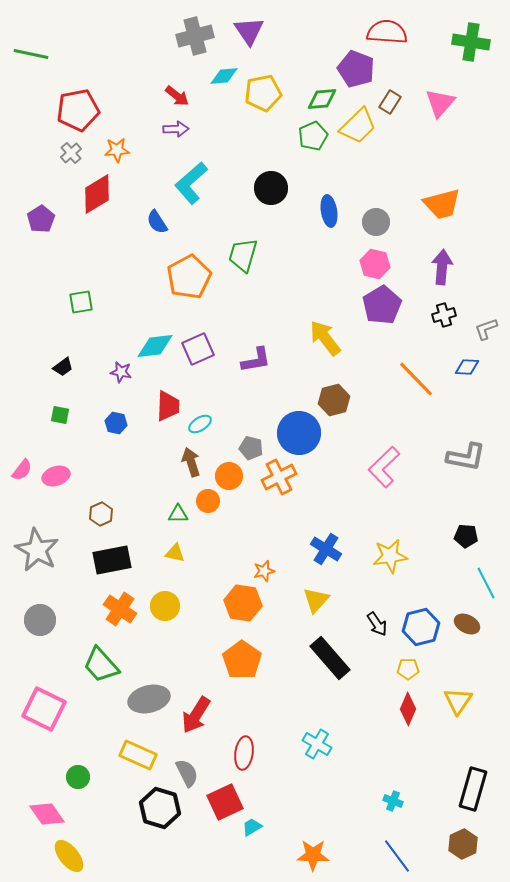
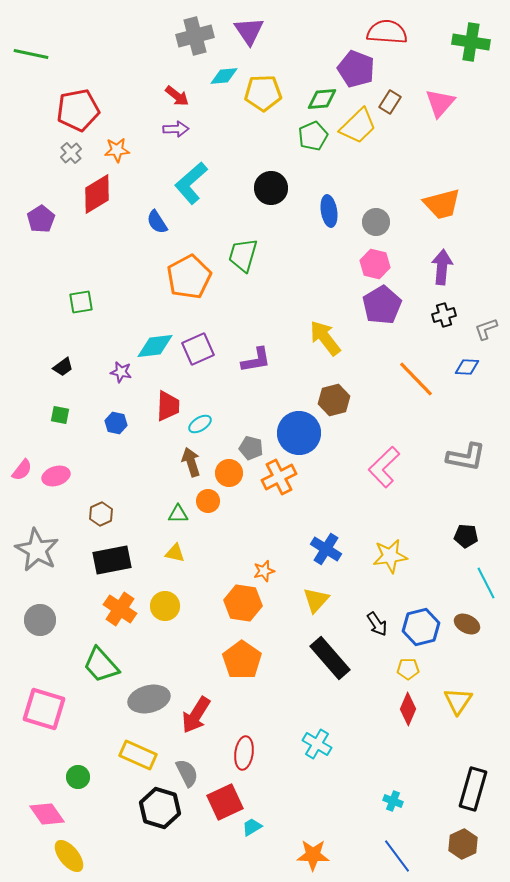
yellow pentagon at (263, 93): rotated 9 degrees clockwise
orange circle at (229, 476): moved 3 px up
pink square at (44, 709): rotated 9 degrees counterclockwise
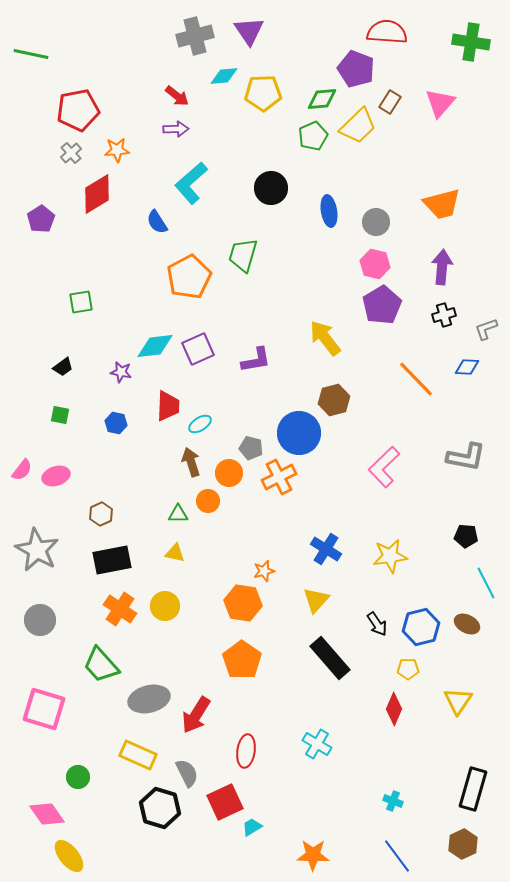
red diamond at (408, 709): moved 14 px left
red ellipse at (244, 753): moved 2 px right, 2 px up
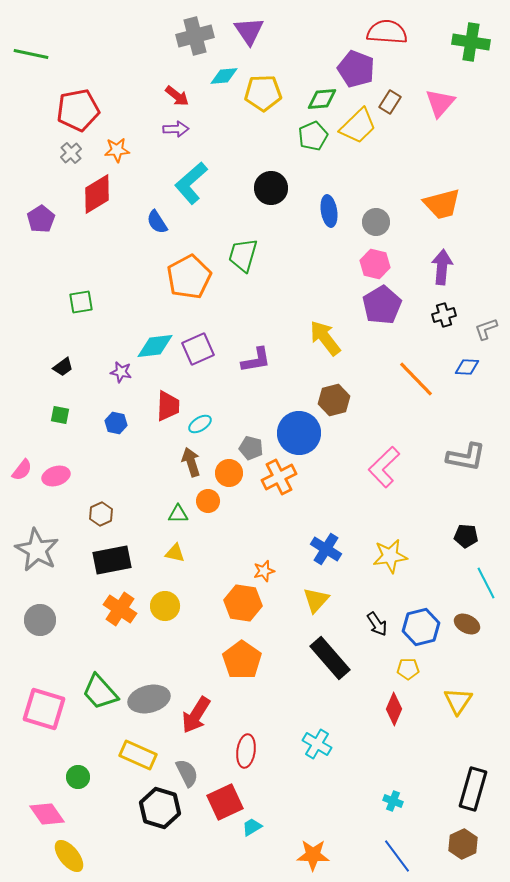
green trapezoid at (101, 665): moved 1 px left, 27 px down
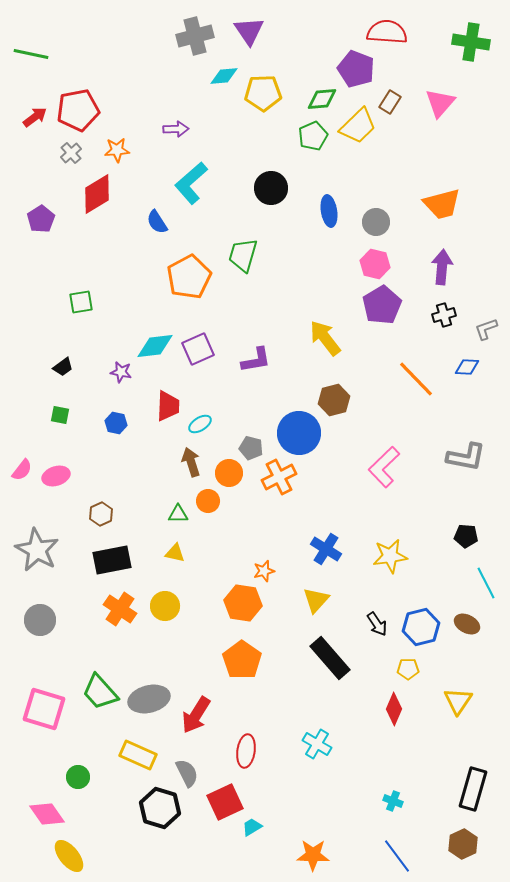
red arrow at (177, 96): moved 142 px left, 21 px down; rotated 75 degrees counterclockwise
